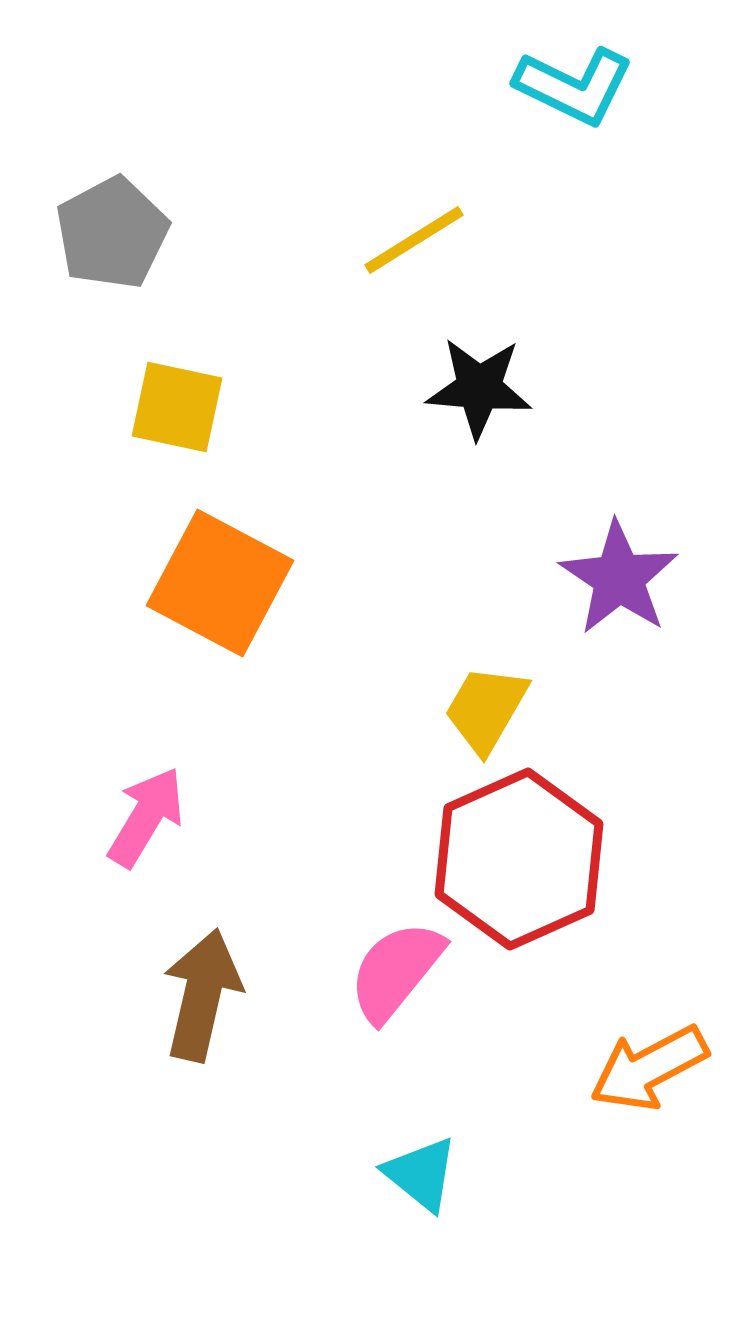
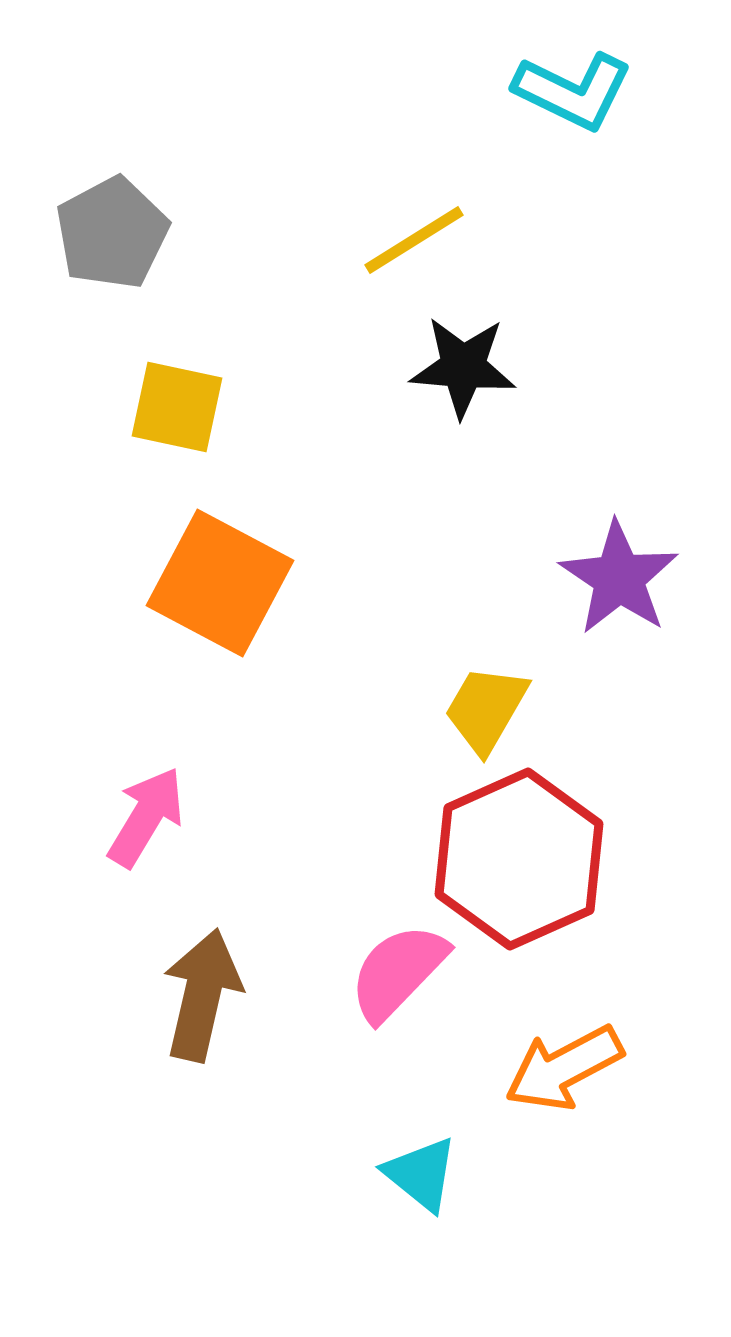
cyan L-shape: moved 1 px left, 5 px down
black star: moved 16 px left, 21 px up
pink semicircle: moved 2 px right, 1 px down; rotated 5 degrees clockwise
orange arrow: moved 85 px left
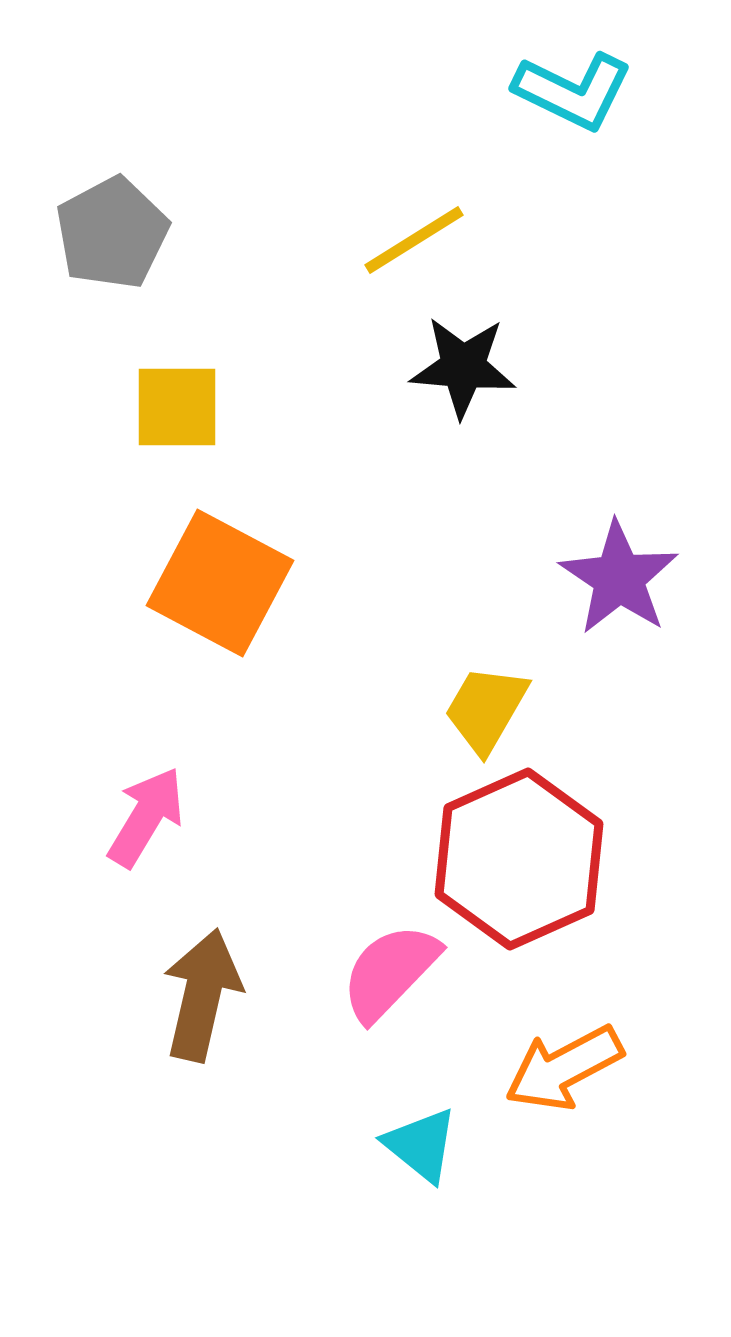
yellow square: rotated 12 degrees counterclockwise
pink semicircle: moved 8 px left
cyan triangle: moved 29 px up
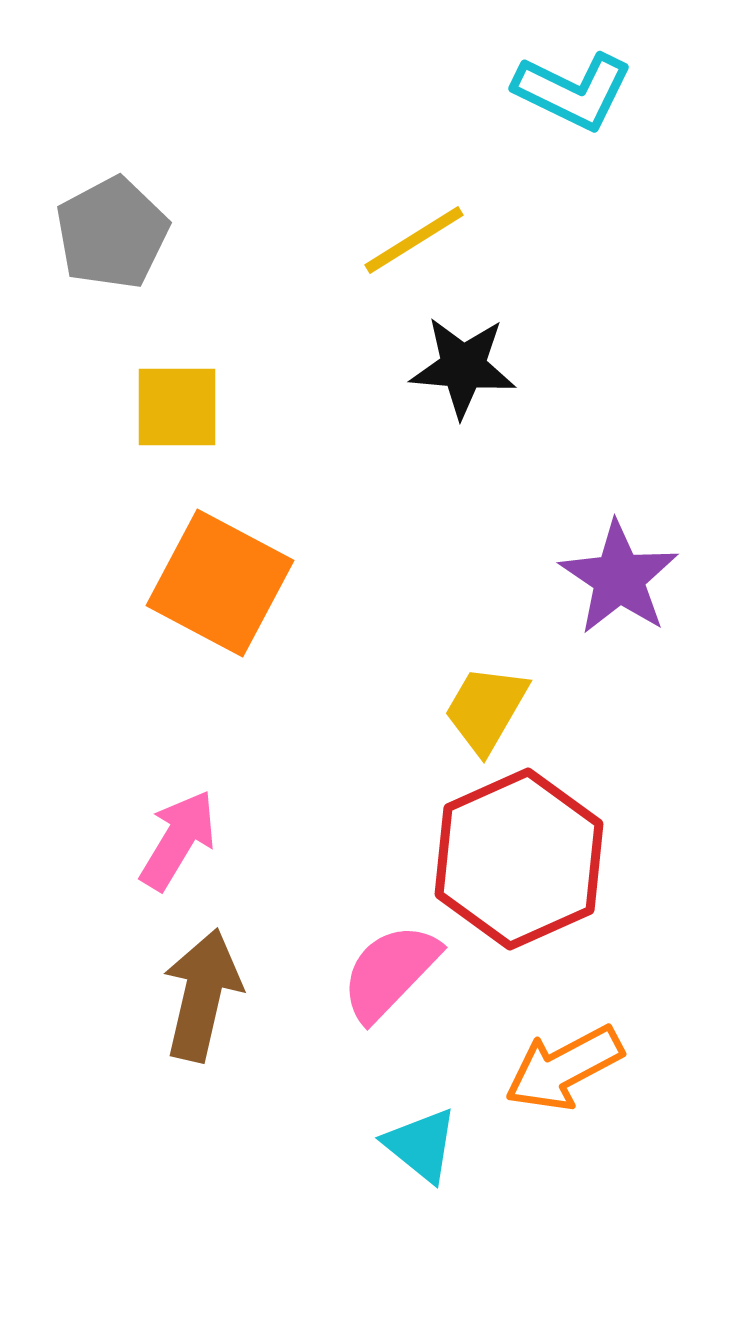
pink arrow: moved 32 px right, 23 px down
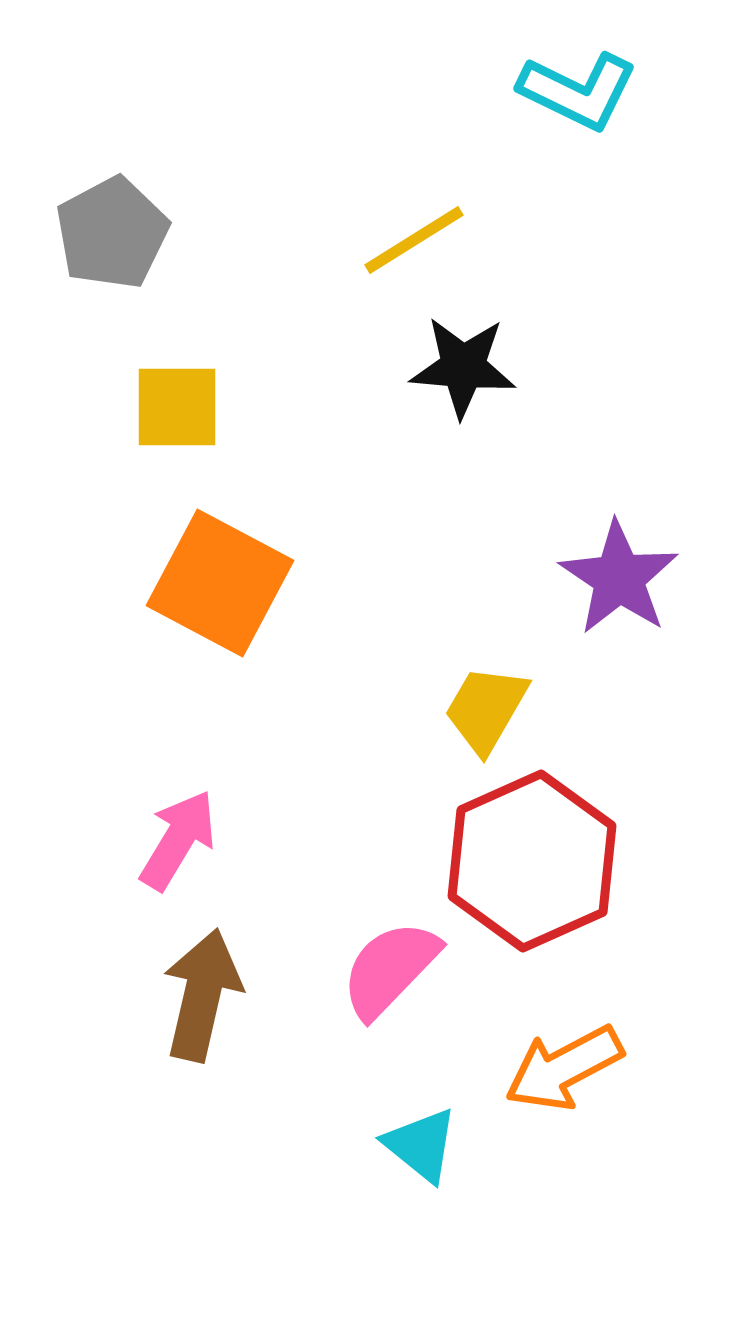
cyan L-shape: moved 5 px right
red hexagon: moved 13 px right, 2 px down
pink semicircle: moved 3 px up
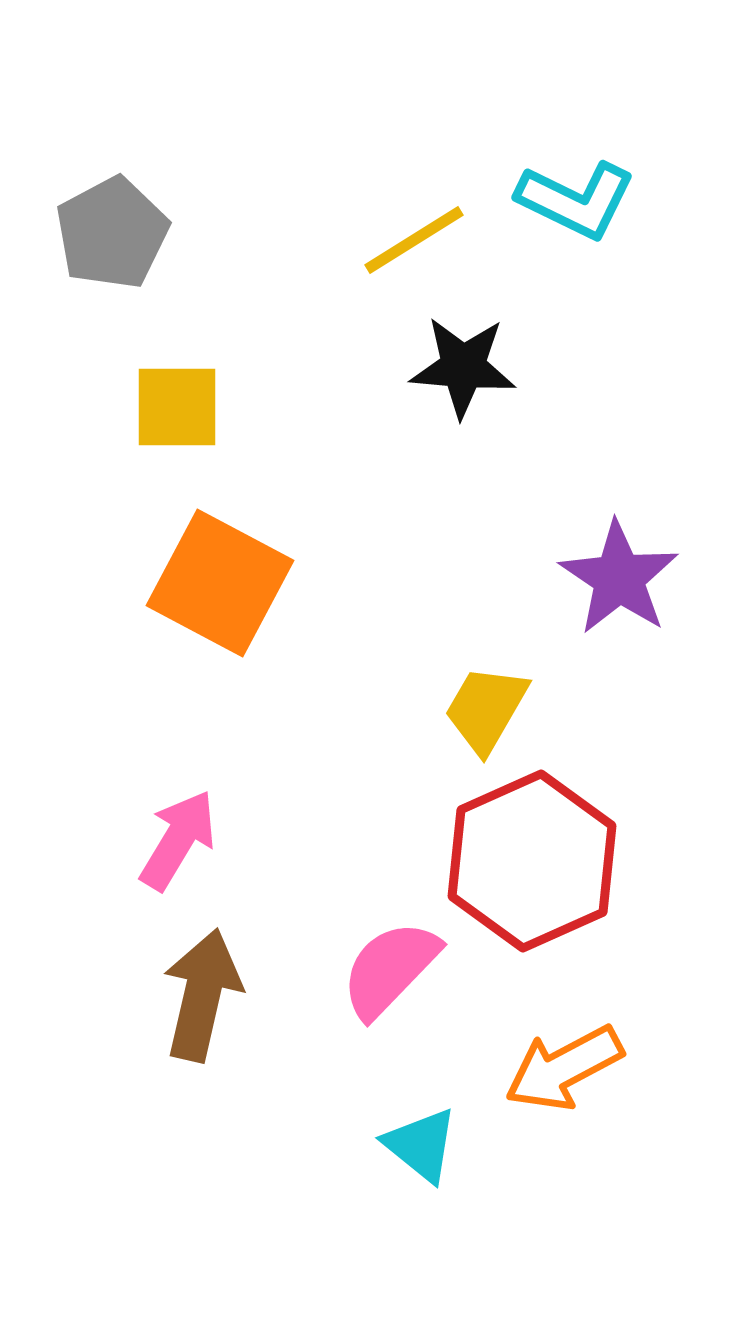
cyan L-shape: moved 2 px left, 109 px down
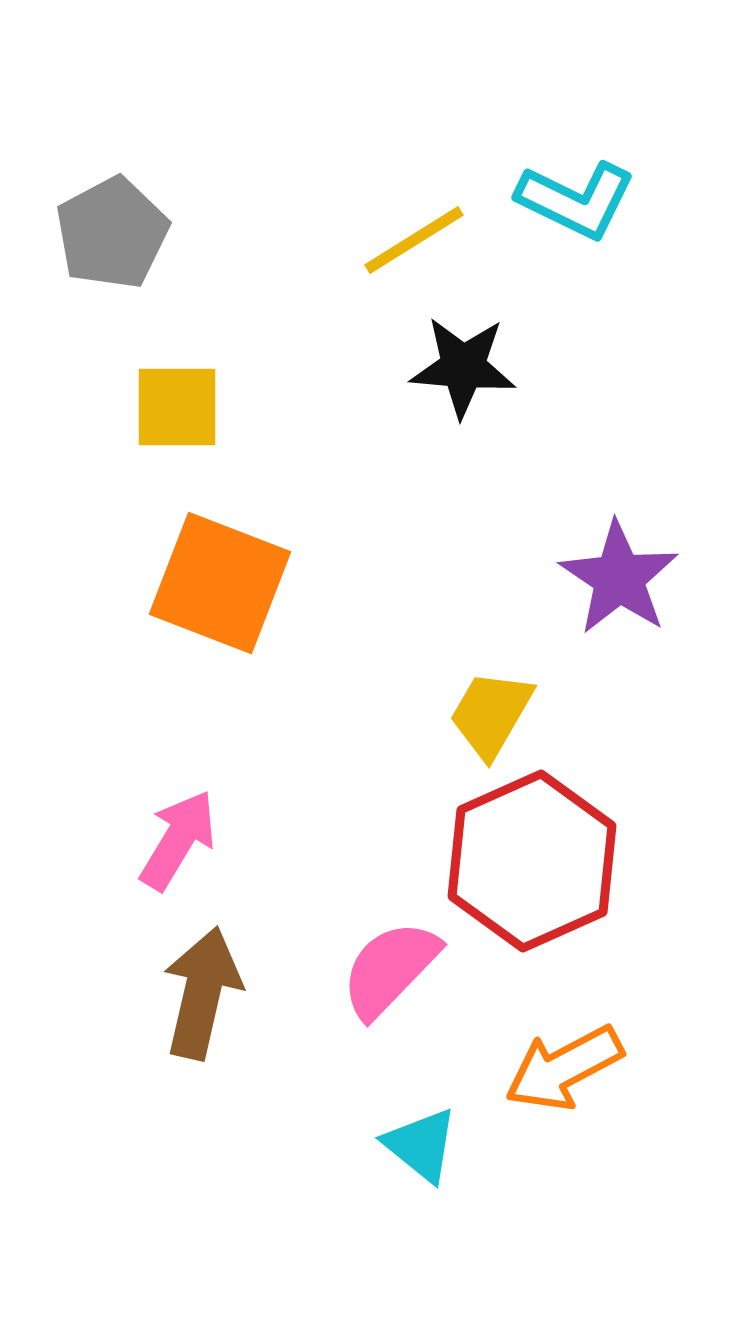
orange square: rotated 7 degrees counterclockwise
yellow trapezoid: moved 5 px right, 5 px down
brown arrow: moved 2 px up
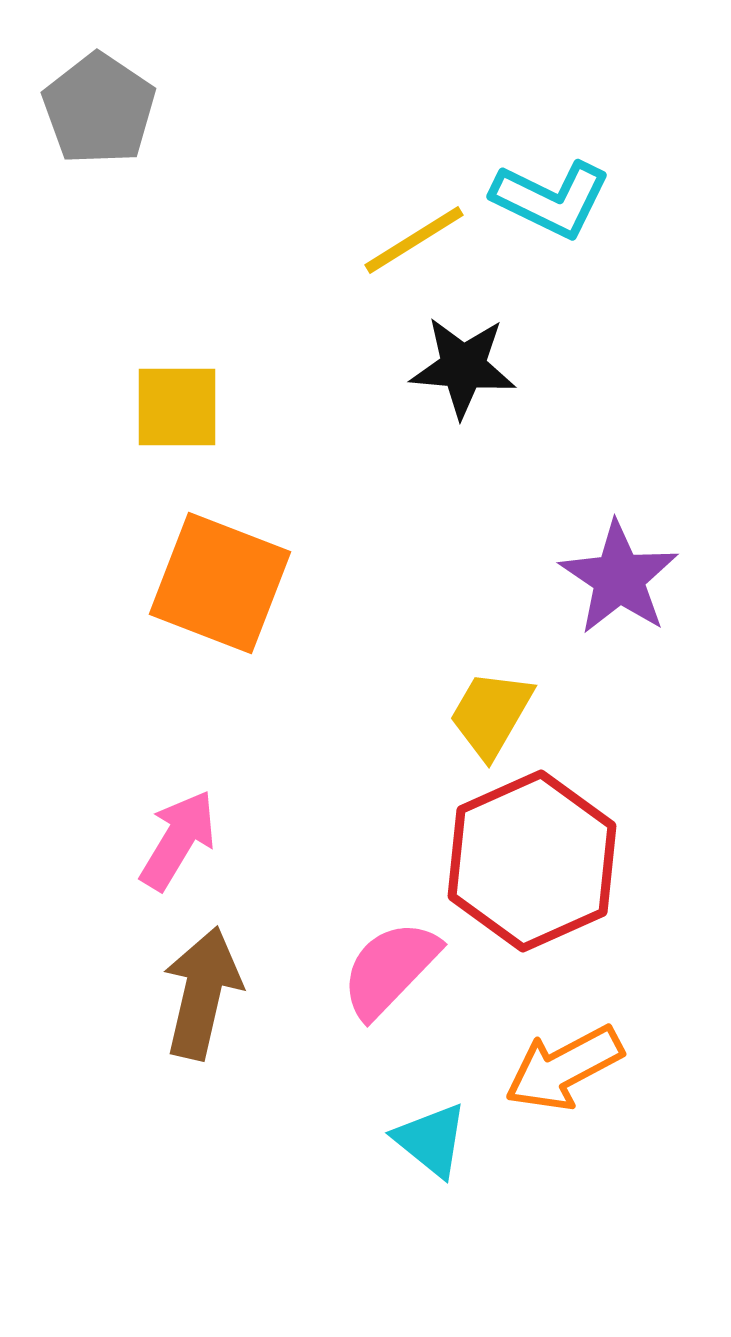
cyan L-shape: moved 25 px left, 1 px up
gray pentagon: moved 13 px left, 124 px up; rotated 10 degrees counterclockwise
cyan triangle: moved 10 px right, 5 px up
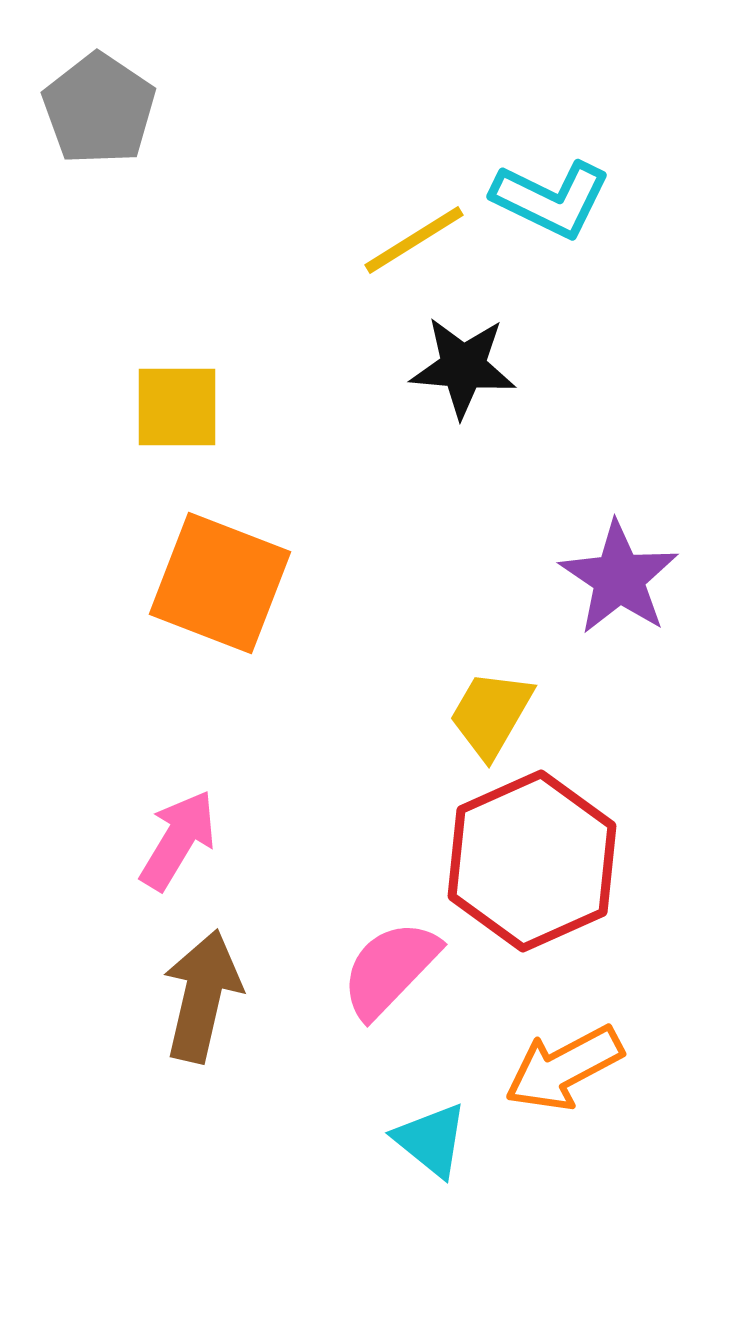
brown arrow: moved 3 px down
